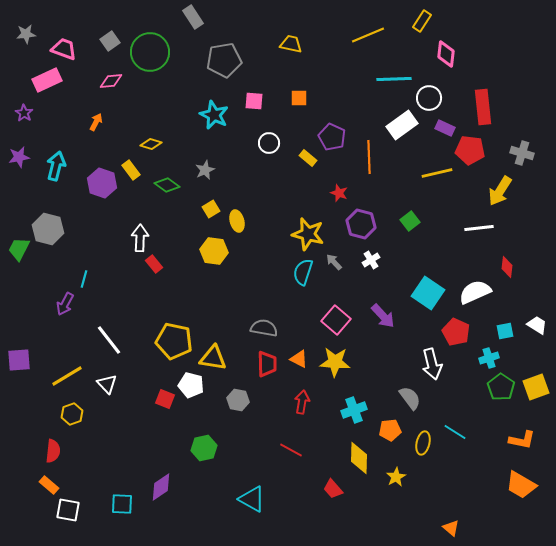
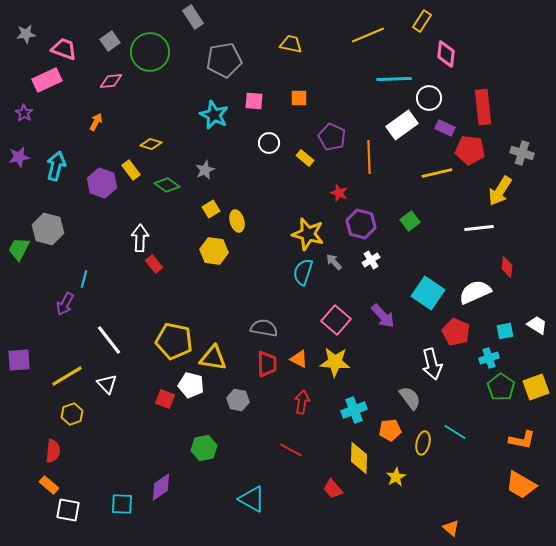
yellow rectangle at (308, 158): moved 3 px left
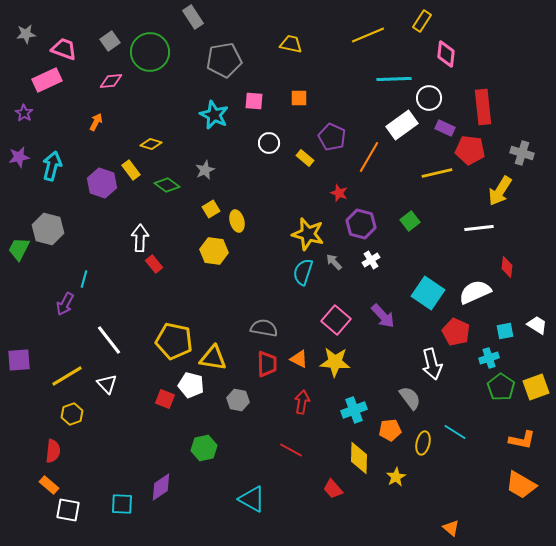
orange line at (369, 157): rotated 32 degrees clockwise
cyan arrow at (56, 166): moved 4 px left
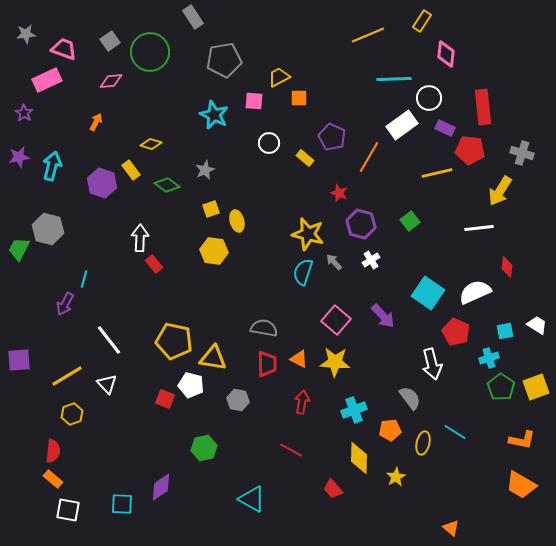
yellow trapezoid at (291, 44): moved 12 px left, 33 px down; rotated 40 degrees counterclockwise
yellow square at (211, 209): rotated 12 degrees clockwise
orange rectangle at (49, 485): moved 4 px right, 6 px up
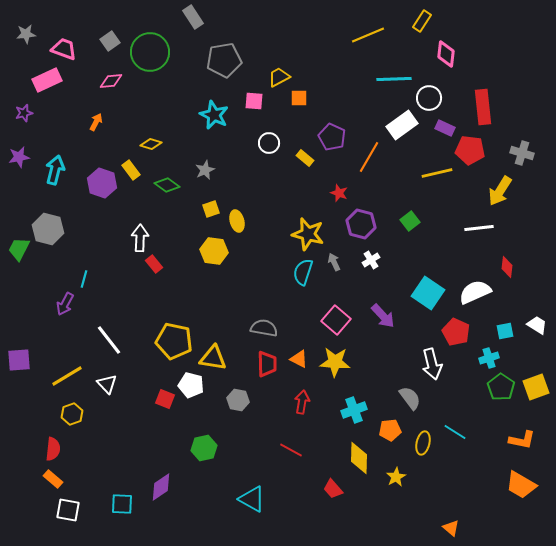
purple star at (24, 113): rotated 24 degrees clockwise
cyan arrow at (52, 166): moved 3 px right, 4 px down
gray arrow at (334, 262): rotated 18 degrees clockwise
red semicircle at (53, 451): moved 2 px up
